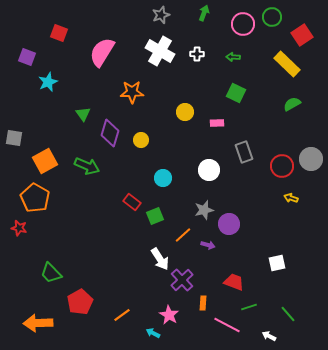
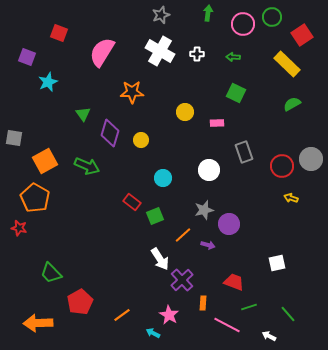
green arrow at (204, 13): moved 4 px right; rotated 14 degrees counterclockwise
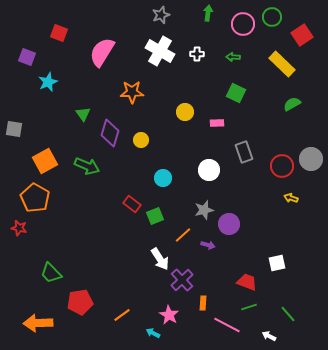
yellow rectangle at (287, 64): moved 5 px left
gray square at (14, 138): moved 9 px up
red rectangle at (132, 202): moved 2 px down
red trapezoid at (234, 282): moved 13 px right
red pentagon at (80, 302): rotated 20 degrees clockwise
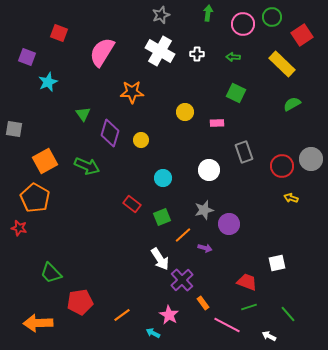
green square at (155, 216): moved 7 px right, 1 px down
purple arrow at (208, 245): moved 3 px left, 3 px down
orange rectangle at (203, 303): rotated 40 degrees counterclockwise
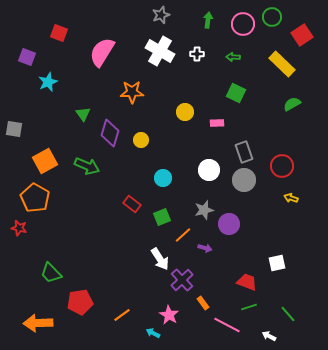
green arrow at (208, 13): moved 7 px down
gray circle at (311, 159): moved 67 px left, 21 px down
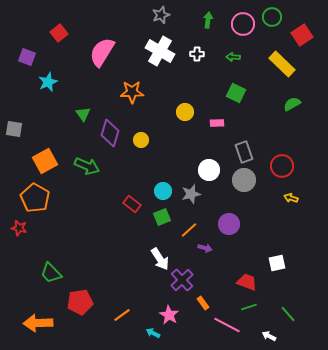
red square at (59, 33): rotated 30 degrees clockwise
cyan circle at (163, 178): moved 13 px down
gray star at (204, 210): moved 13 px left, 16 px up
orange line at (183, 235): moved 6 px right, 5 px up
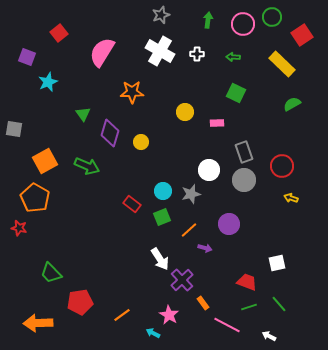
yellow circle at (141, 140): moved 2 px down
green line at (288, 314): moved 9 px left, 10 px up
